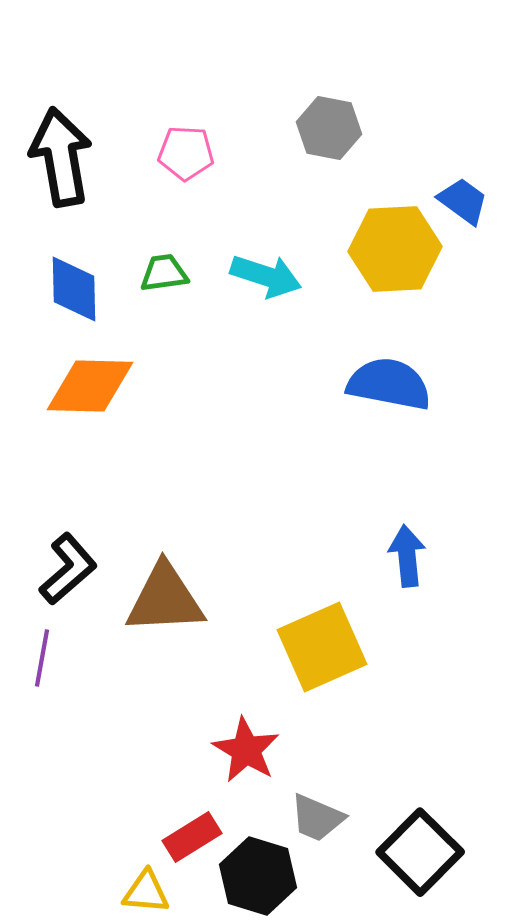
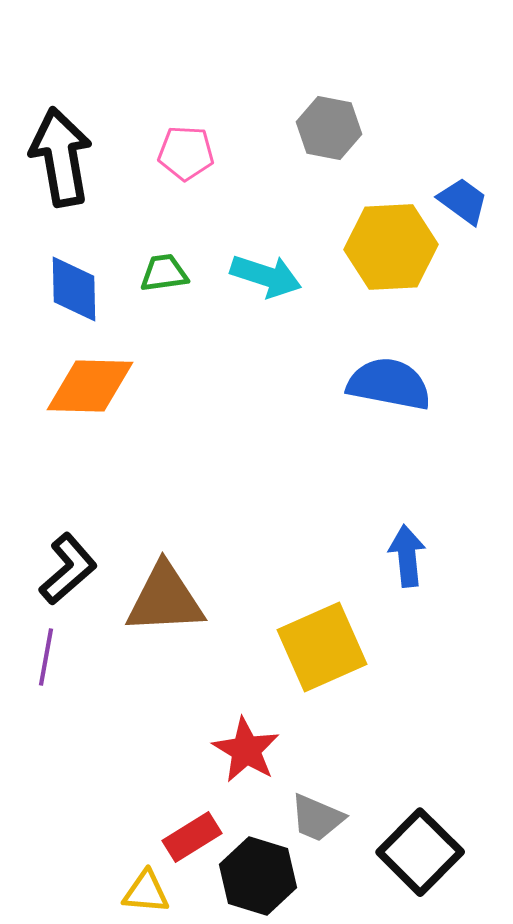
yellow hexagon: moved 4 px left, 2 px up
purple line: moved 4 px right, 1 px up
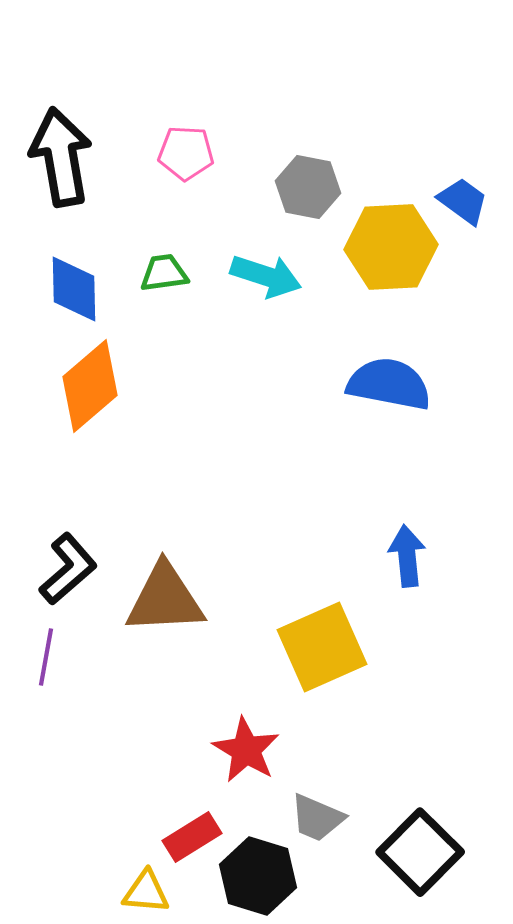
gray hexagon: moved 21 px left, 59 px down
orange diamond: rotated 42 degrees counterclockwise
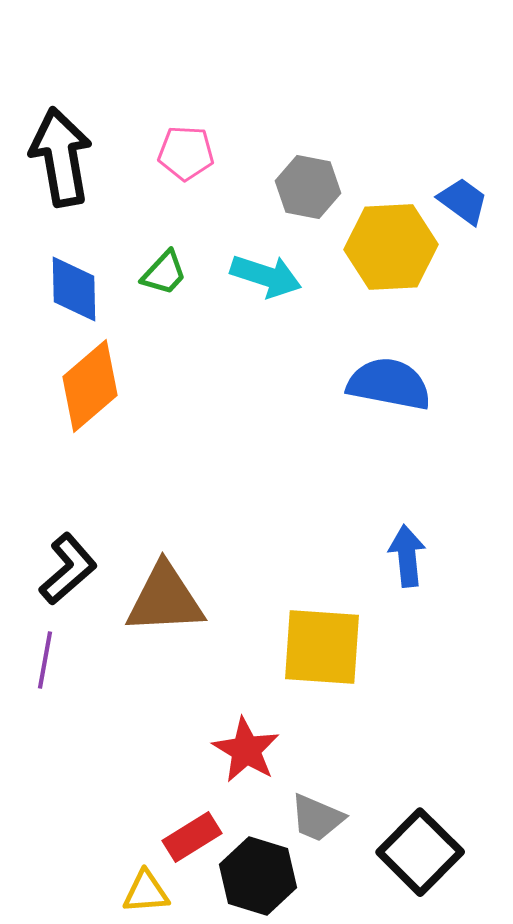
green trapezoid: rotated 141 degrees clockwise
yellow square: rotated 28 degrees clockwise
purple line: moved 1 px left, 3 px down
yellow triangle: rotated 9 degrees counterclockwise
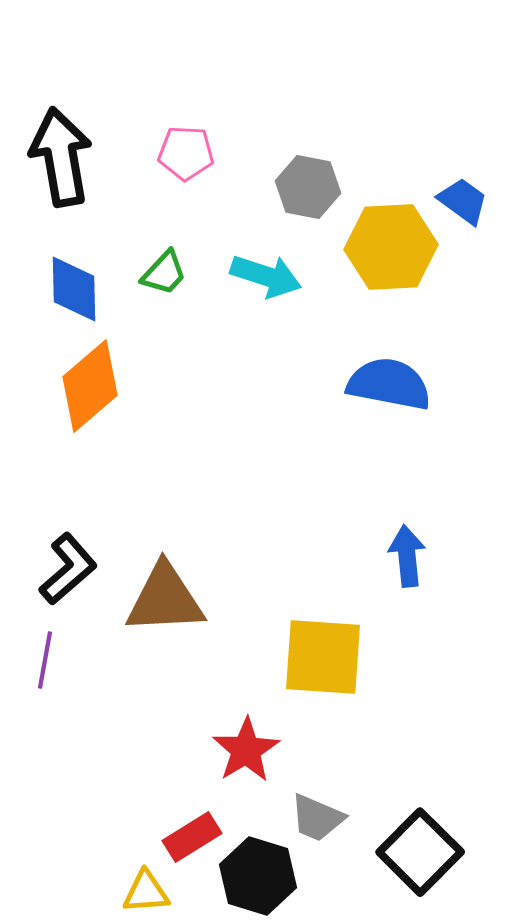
yellow square: moved 1 px right, 10 px down
red star: rotated 10 degrees clockwise
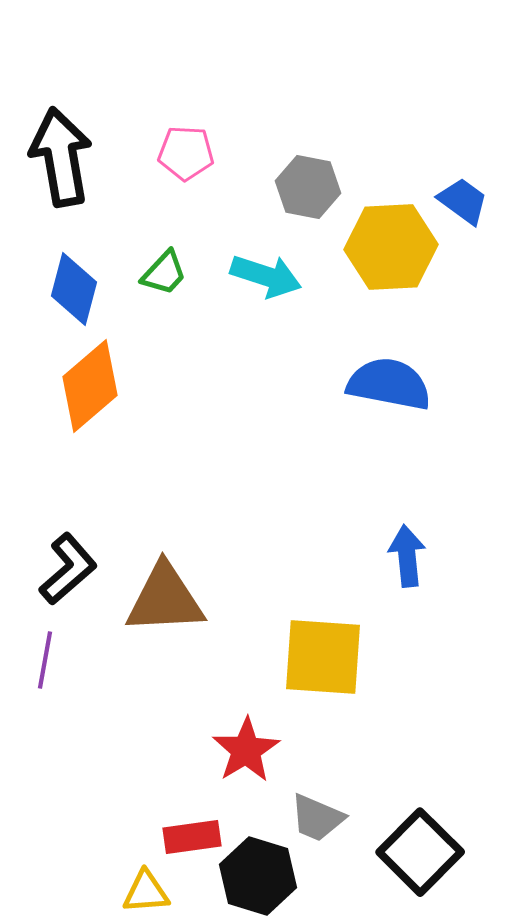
blue diamond: rotated 16 degrees clockwise
red rectangle: rotated 24 degrees clockwise
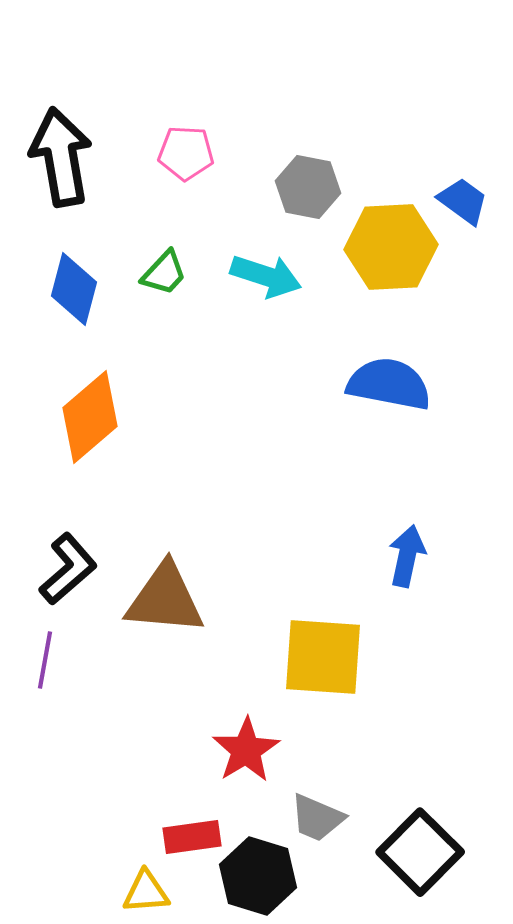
orange diamond: moved 31 px down
blue arrow: rotated 18 degrees clockwise
brown triangle: rotated 8 degrees clockwise
